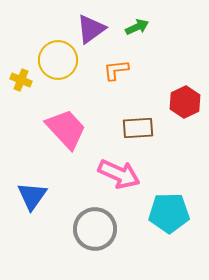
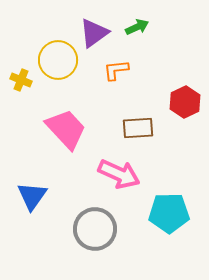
purple triangle: moved 3 px right, 4 px down
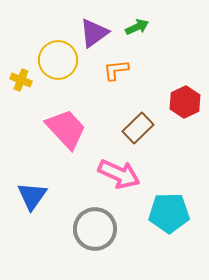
brown rectangle: rotated 40 degrees counterclockwise
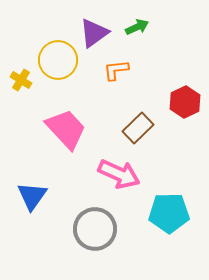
yellow cross: rotated 10 degrees clockwise
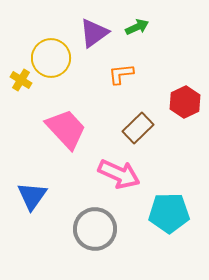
yellow circle: moved 7 px left, 2 px up
orange L-shape: moved 5 px right, 4 px down
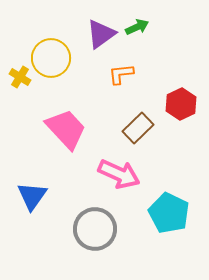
purple triangle: moved 7 px right, 1 px down
yellow cross: moved 1 px left, 3 px up
red hexagon: moved 4 px left, 2 px down
cyan pentagon: rotated 27 degrees clockwise
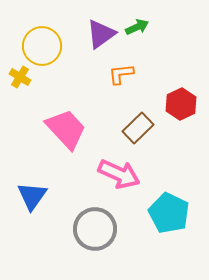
yellow circle: moved 9 px left, 12 px up
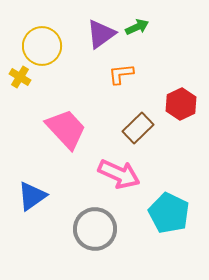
blue triangle: rotated 20 degrees clockwise
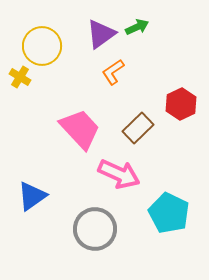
orange L-shape: moved 8 px left, 2 px up; rotated 28 degrees counterclockwise
pink trapezoid: moved 14 px right
